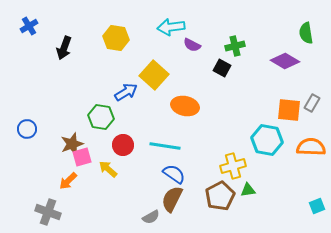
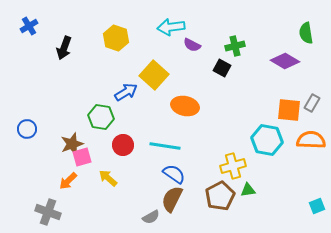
yellow hexagon: rotated 10 degrees clockwise
orange semicircle: moved 7 px up
yellow arrow: moved 9 px down
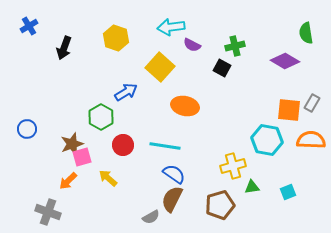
yellow square: moved 6 px right, 8 px up
green hexagon: rotated 20 degrees clockwise
green triangle: moved 4 px right, 3 px up
brown pentagon: moved 9 px down; rotated 12 degrees clockwise
cyan square: moved 29 px left, 14 px up
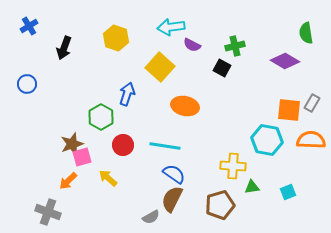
blue arrow: moved 1 px right, 2 px down; rotated 40 degrees counterclockwise
blue circle: moved 45 px up
yellow cross: rotated 20 degrees clockwise
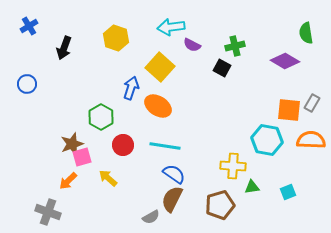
blue arrow: moved 4 px right, 6 px up
orange ellipse: moved 27 px left; rotated 20 degrees clockwise
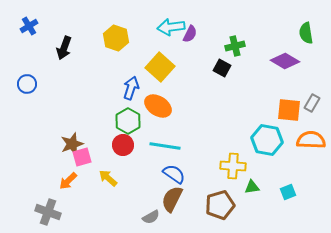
purple semicircle: moved 2 px left, 11 px up; rotated 90 degrees counterclockwise
green hexagon: moved 27 px right, 4 px down
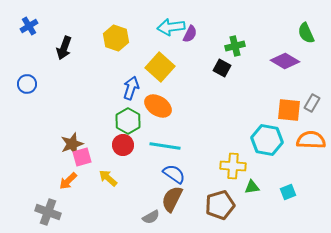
green semicircle: rotated 15 degrees counterclockwise
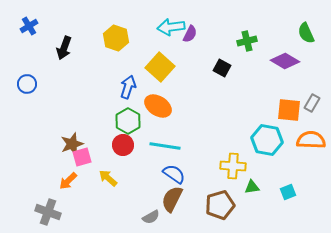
green cross: moved 12 px right, 5 px up
blue arrow: moved 3 px left, 1 px up
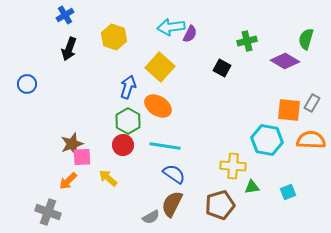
blue cross: moved 36 px right, 11 px up
green semicircle: moved 6 px down; rotated 40 degrees clockwise
yellow hexagon: moved 2 px left, 1 px up
black arrow: moved 5 px right, 1 px down
pink square: rotated 12 degrees clockwise
brown semicircle: moved 5 px down
